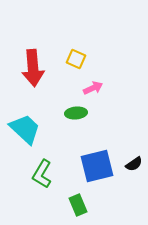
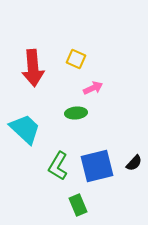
black semicircle: moved 1 px up; rotated 12 degrees counterclockwise
green L-shape: moved 16 px right, 8 px up
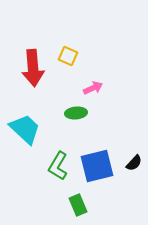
yellow square: moved 8 px left, 3 px up
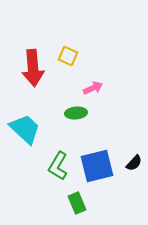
green rectangle: moved 1 px left, 2 px up
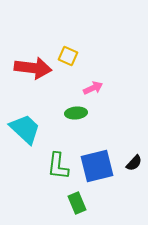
red arrow: rotated 78 degrees counterclockwise
green L-shape: rotated 24 degrees counterclockwise
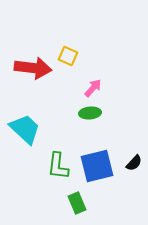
pink arrow: rotated 24 degrees counterclockwise
green ellipse: moved 14 px right
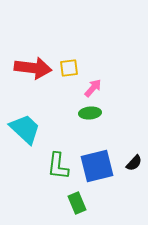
yellow square: moved 1 px right, 12 px down; rotated 30 degrees counterclockwise
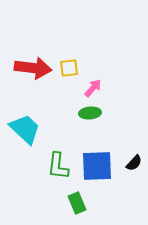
blue square: rotated 12 degrees clockwise
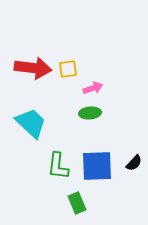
yellow square: moved 1 px left, 1 px down
pink arrow: rotated 30 degrees clockwise
cyan trapezoid: moved 6 px right, 6 px up
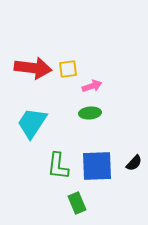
pink arrow: moved 1 px left, 2 px up
cyan trapezoid: moved 1 px right; rotated 100 degrees counterclockwise
